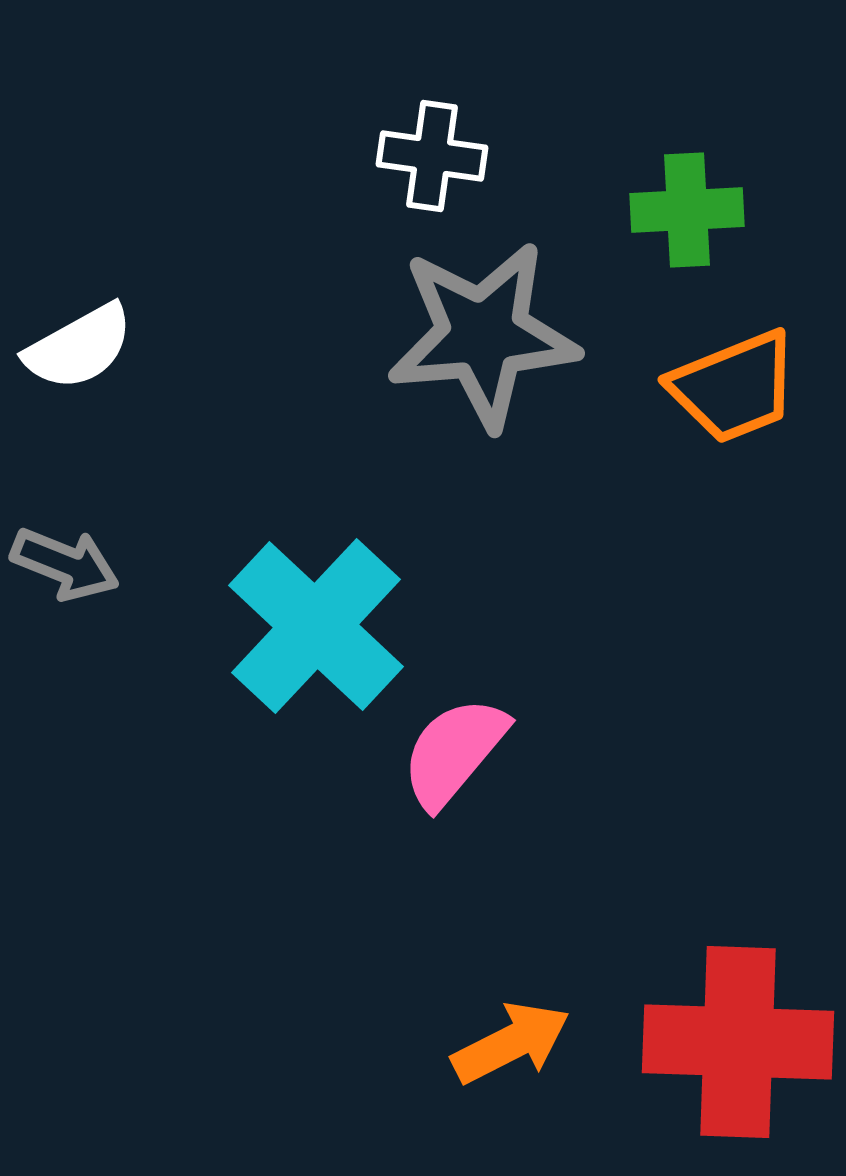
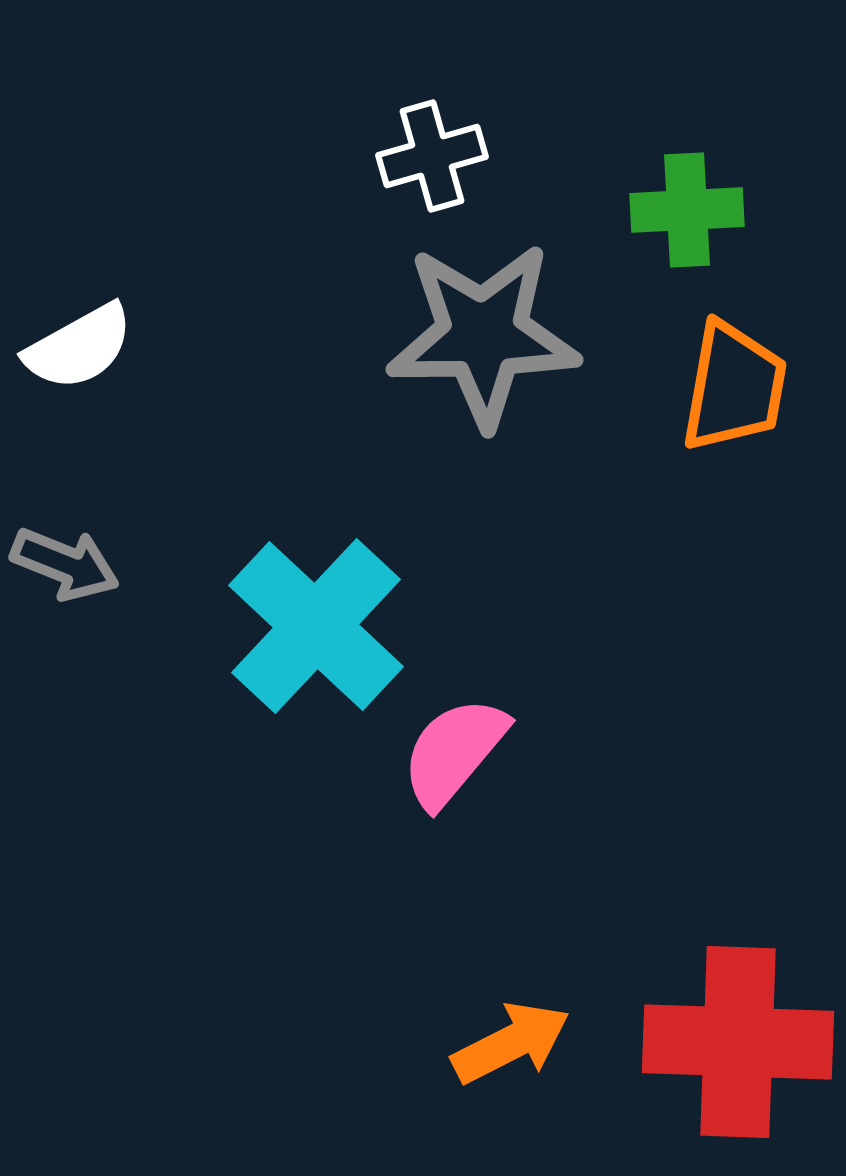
white cross: rotated 24 degrees counterclockwise
gray star: rotated 4 degrees clockwise
orange trapezoid: rotated 58 degrees counterclockwise
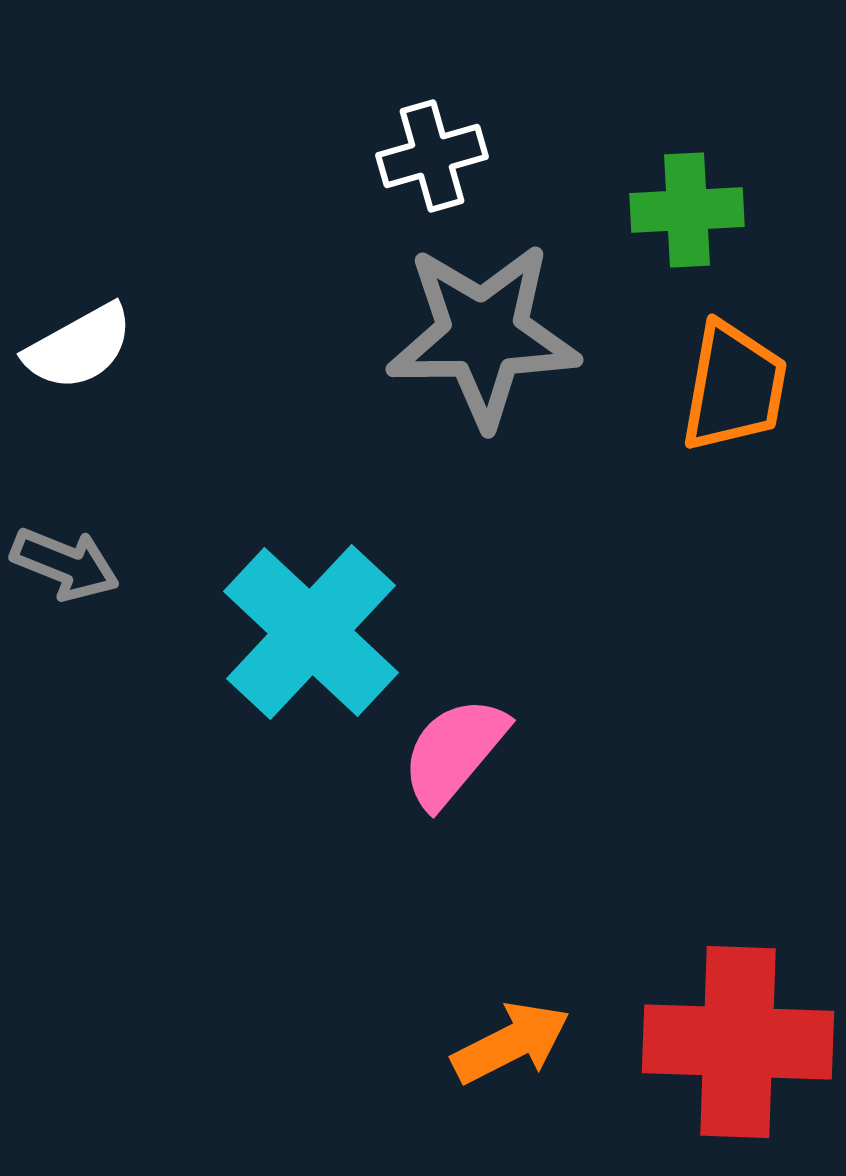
cyan cross: moved 5 px left, 6 px down
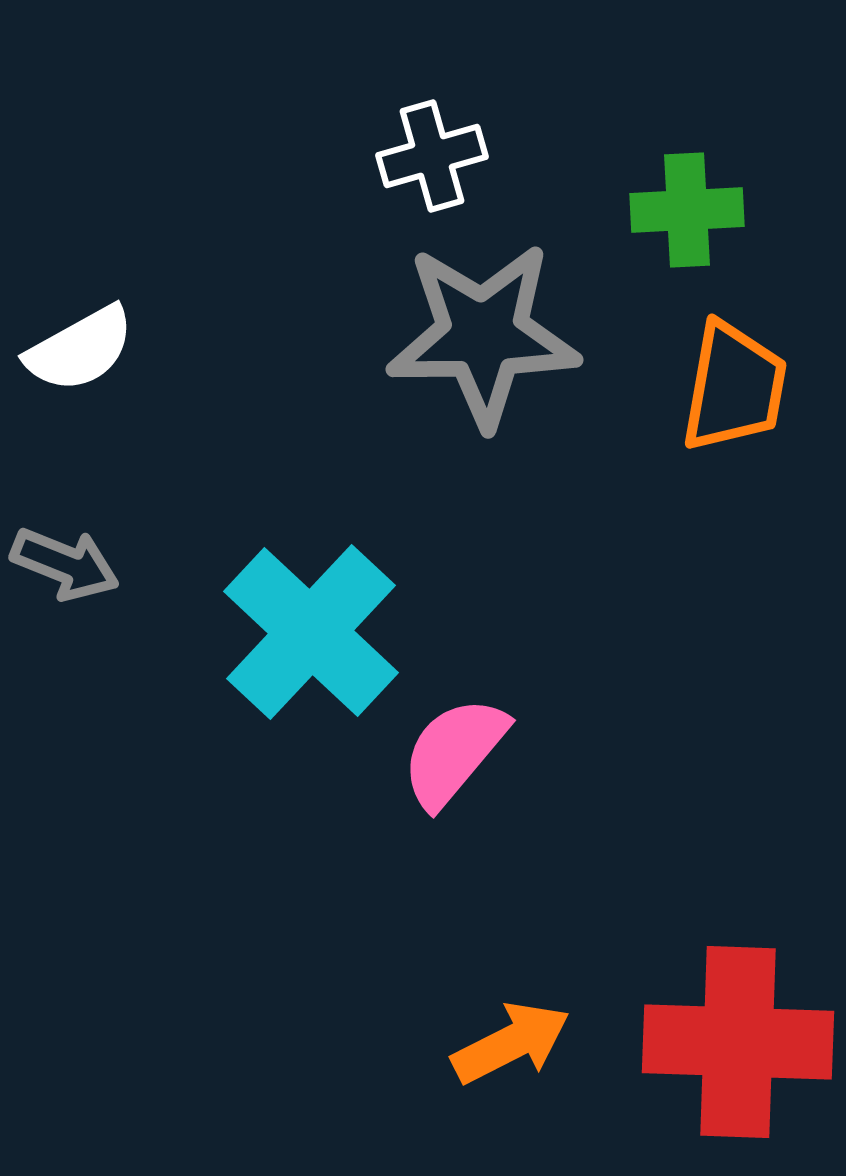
white semicircle: moved 1 px right, 2 px down
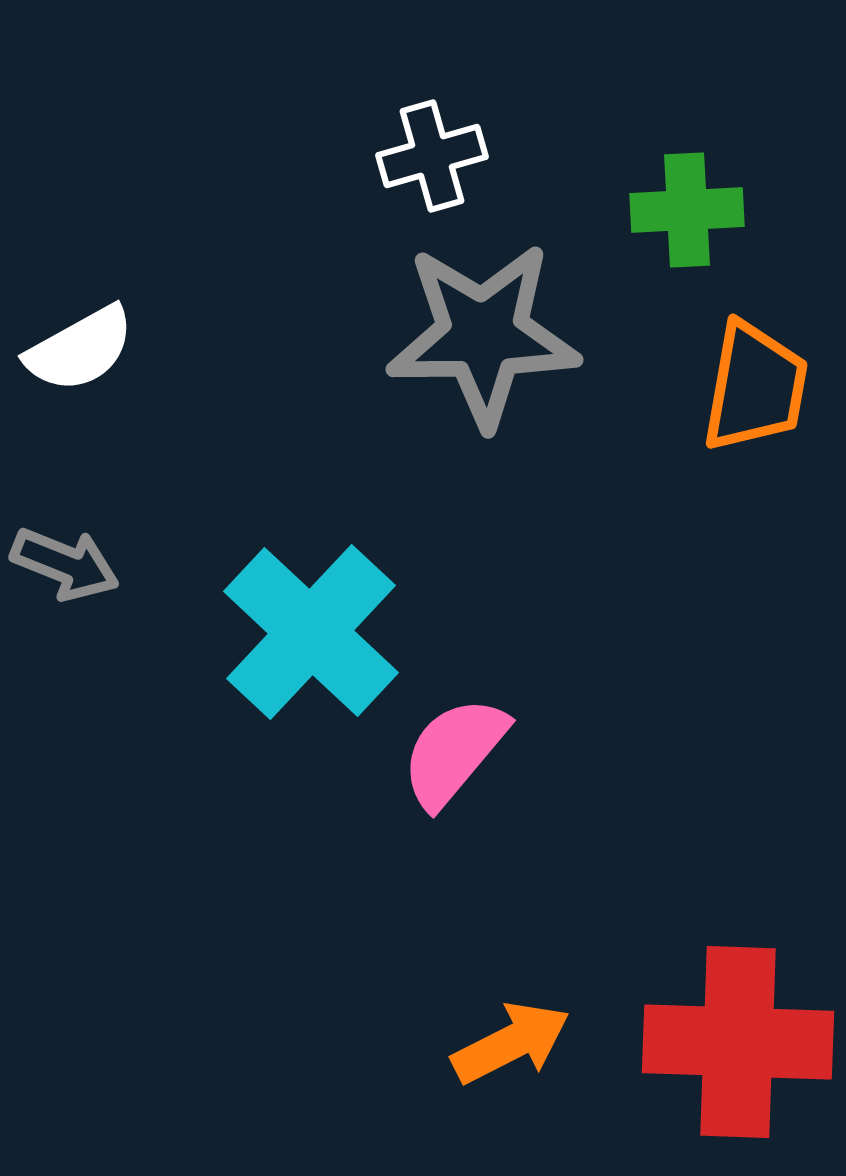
orange trapezoid: moved 21 px right
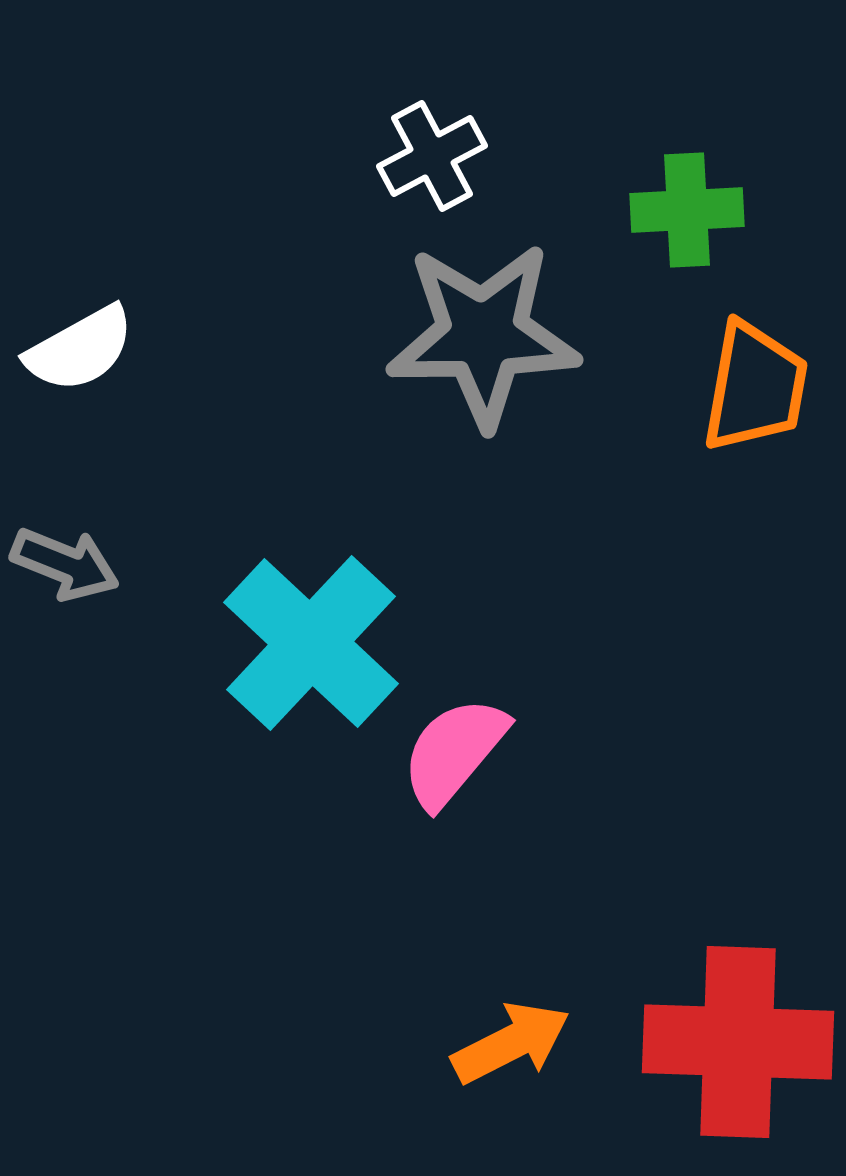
white cross: rotated 12 degrees counterclockwise
cyan cross: moved 11 px down
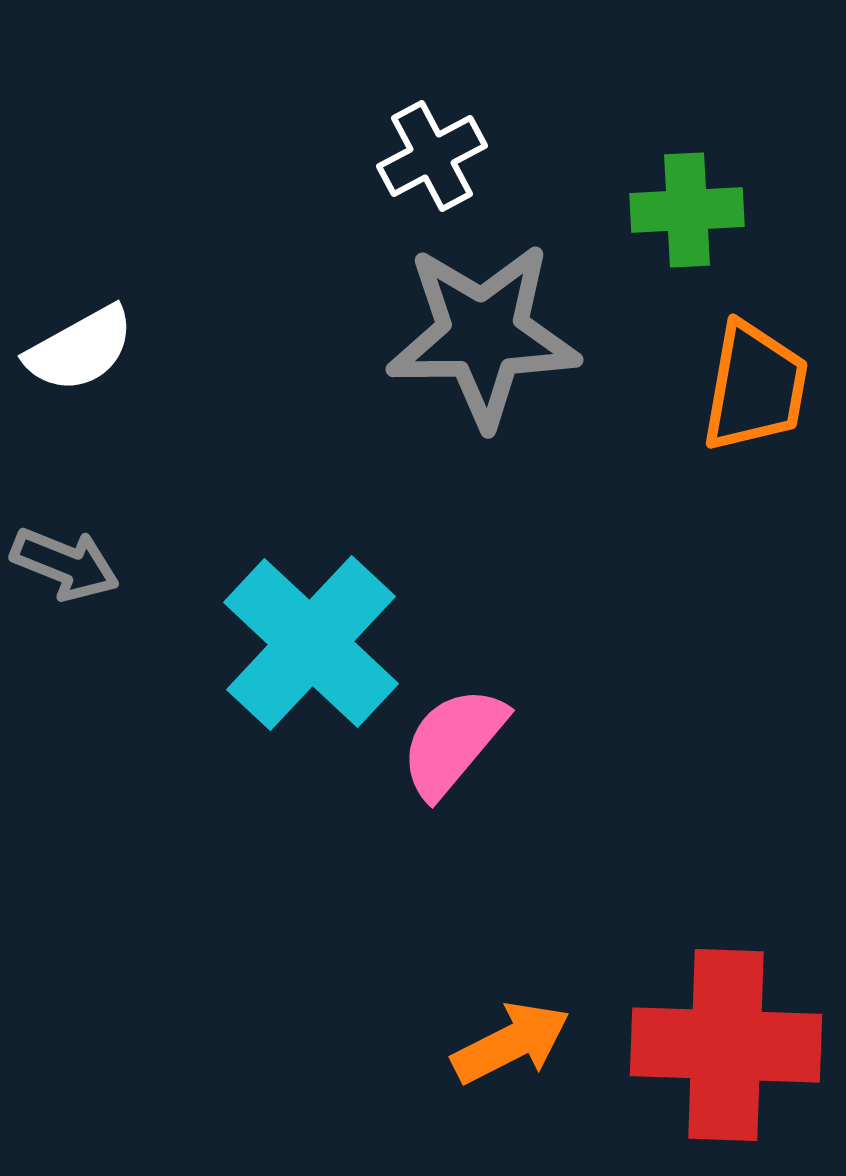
pink semicircle: moved 1 px left, 10 px up
red cross: moved 12 px left, 3 px down
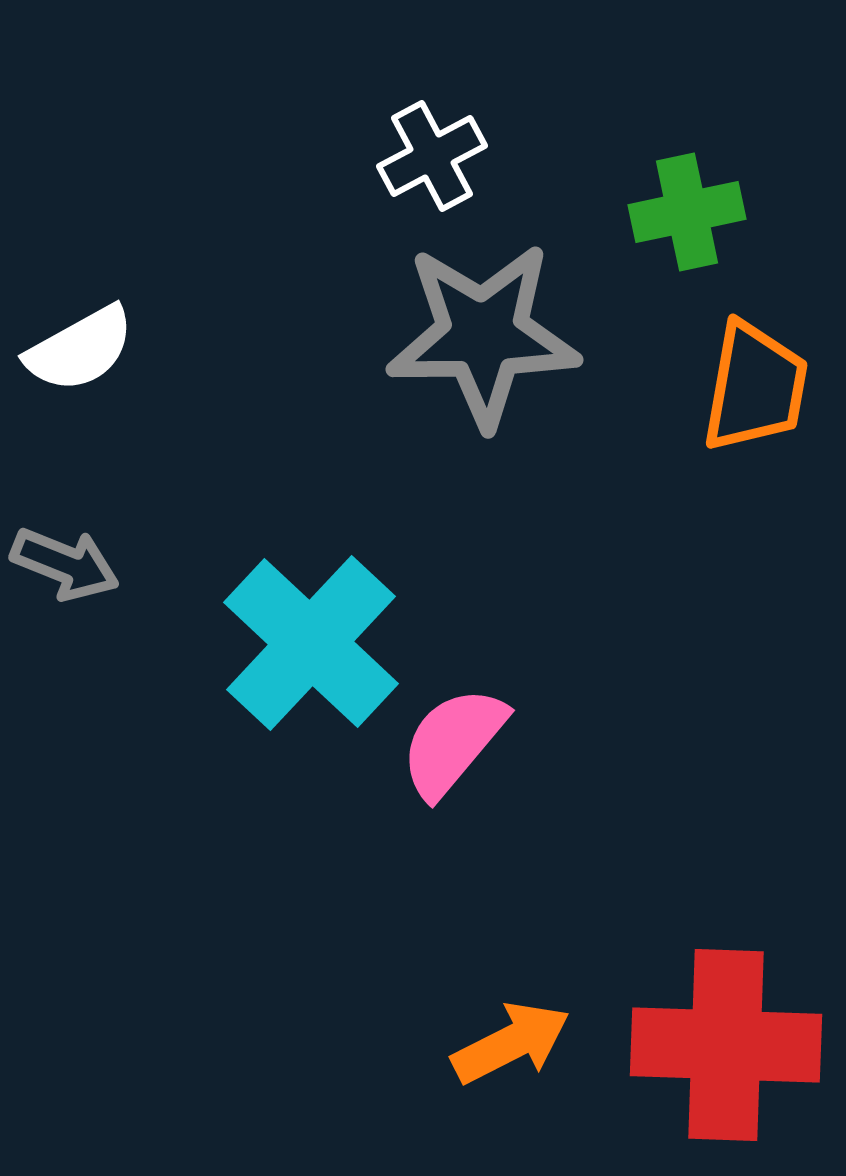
green cross: moved 2 px down; rotated 9 degrees counterclockwise
